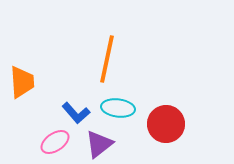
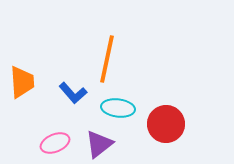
blue L-shape: moved 3 px left, 20 px up
pink ellipse: moved 1 px down; rotated 12 degrees clockwise
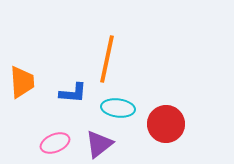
blue L-shape: rotated 44 degrees counterclockwise
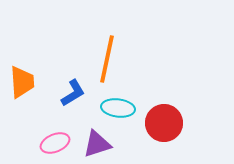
blue L-shape: rotated 36 degrees counterclockwise
red circle: moved 2 px left, 1 px up
purple triangle: moved 2 px left; rotated 20 degrees clockwise
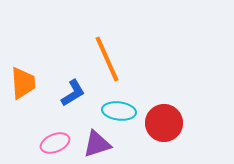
orange line: rotated 36 degrees counterclockwise
orange trapezoid: moved 1 px right, 1 px down
cyan ellipse: moved 1 px right, 3 px down
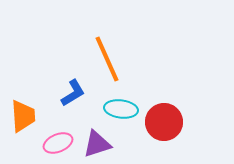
orange trapezoid: moved 33 px down
cyan ellipse: moved 2 px right, 2 px up
red circle: moved 1 px up
pink ellipse: moved 3 px right
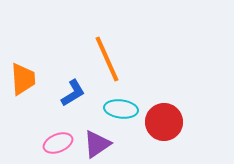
orange trapezoid: moved 37 px up
purple triangle: rotated 16 degrees counterclockwise
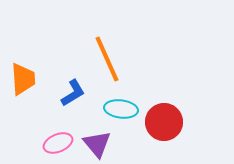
purple triangle: rotated 36 degrees counterclockwise
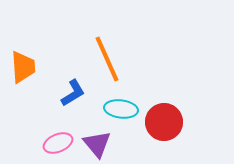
orange trapezoid: moved 12 px up
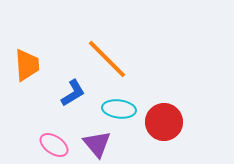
orange line: rotated 21 degrees counterclockwise
orange trapezoid: moved 4 px right, 2 px up
cyan ellipse: moved 2 px left
pink ellipse: moved 4 px left, 2 px down; rotated 56 degrees clockwise
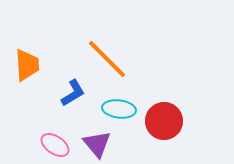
red circle: moved 1 px up
pink ellipse: moved 1 px right
